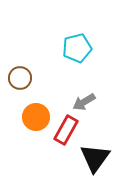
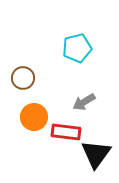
brown circle: moved 3 px right
orange circle: moved 2 px left
red rectangle: moved 2 px down; rotated 68 degrees clockwise
black triangle: moved 1 px right, 4 px up
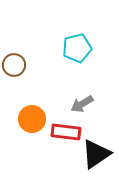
brown circle: moved 9 px left, 13 px up
gray arrow: moved 2 px left, 2 px down
orange circle: moved 2 px left, 2 px down
black triangle: rotated 20 degrees clockwise
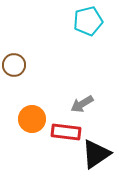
cyan pentagon: moved 11 px right, 27 px up
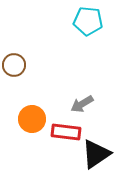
cyan pentagon: rotated 20 degrees clockwise
